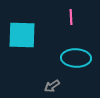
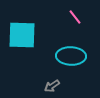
pink line: moved 4 px right; rotated 35 degrees counterclockwise
cyan ellipse: moved 5 px left, 2 px up
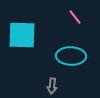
gray arrow: rotated 49 degrees counterclockwise
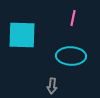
pink line: moved 2 px left, 1 px down; rotated 49 degrees clockwise
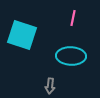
cyan square: rotated 16 degrees clockwise
gray arrow: moved 2 px left
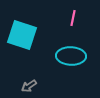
gray arrow: moved 21 px left; rotated 49 degrees clockwise
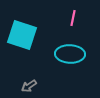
cyan ellipse: moved 1 px left, 2 px up
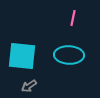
cyan square: moved 21 px down; rotated 12 degrees counterclockwise
cyan ellipse: moved 1 px left, 1 px down
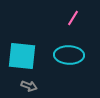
pink line: rotated 21 degrees clockwise
gray arrow: rotated 126 degrees counterclockwise
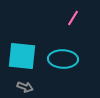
cyan ellipse: moved 6 px left, 4 px down
gray arrow: moved 4 px left, 1 px down
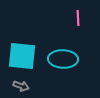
pink line: moved 5 px right; rotated 35 degrees counterclockwise
gray arrow: moved 4 px left, 1 px up
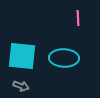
cyan ellipse: moved 1 px right, 1 px up
